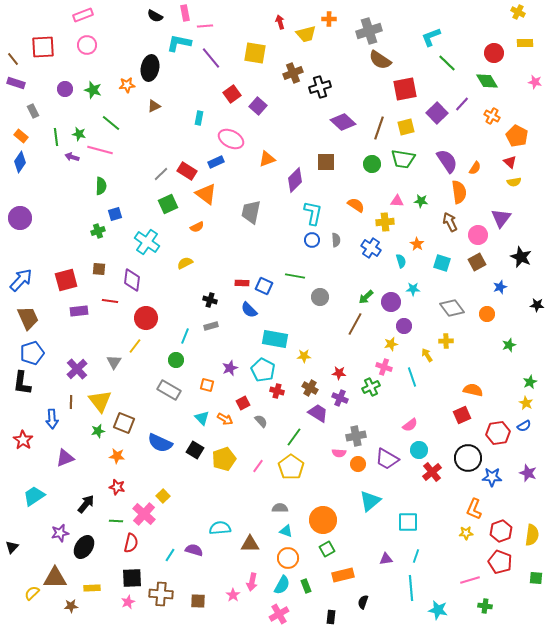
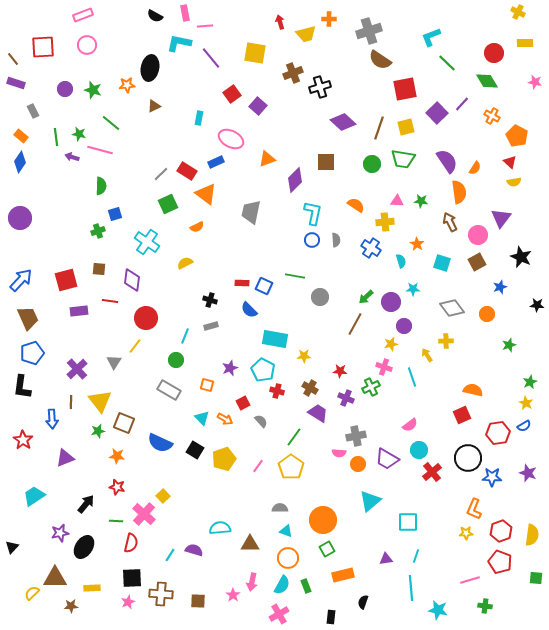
red star at (339, 373): moved 1 px right, 2 px up
black L-shape at (22, 383): moved 4 px down
purple cross at (340, 398): moved 6 px right
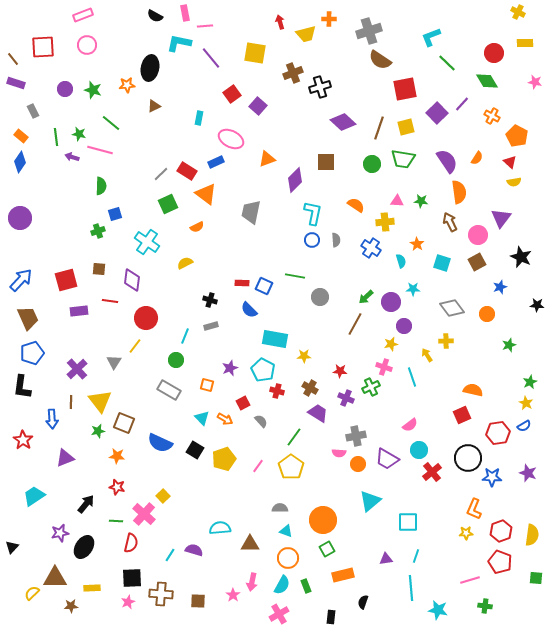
orange semicircle at (475, 168): moved 2 px right, 10 px up
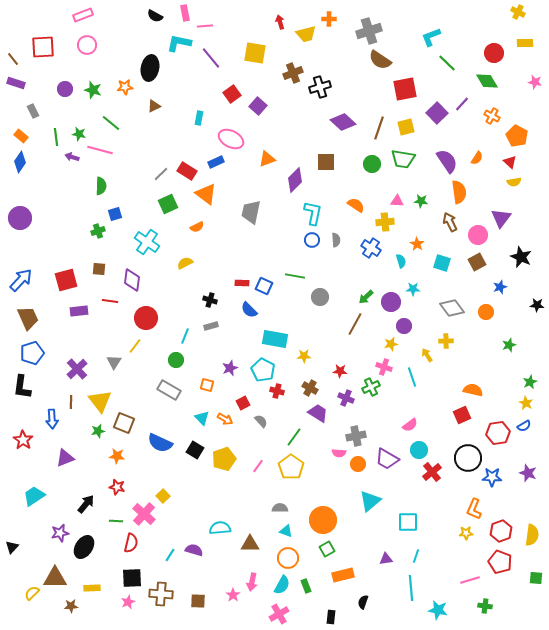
orange star at (127, 85): moved 2 px left, 2 px down
orange circle at (487, 314): moved 1 px left, 2 px up
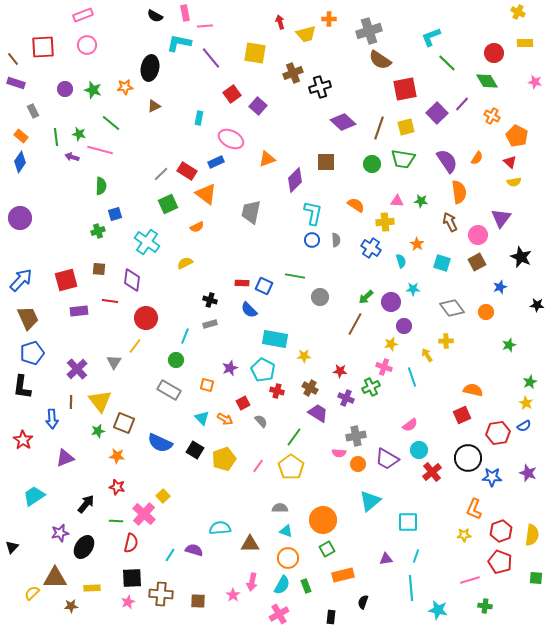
gray rectangle at (211, 326): moved 1 px left, 2 px up
yellow star at (466, 533): moved 2 px left, 2 px down
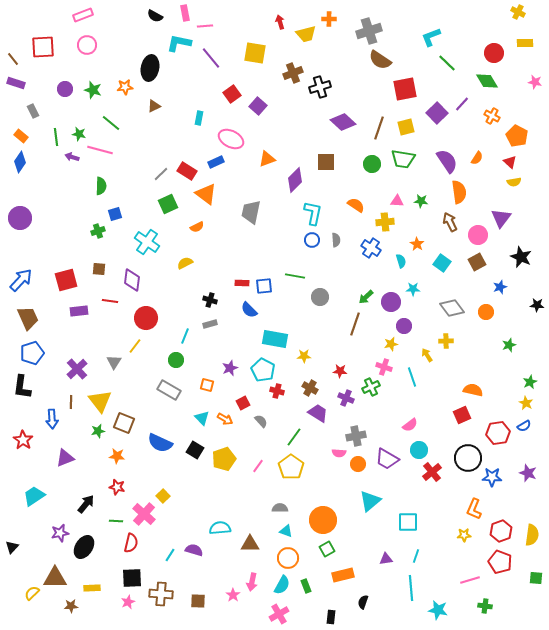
cyan square at (442, 263): rotated 18 degrees clockwise
blue square at (264, 286): rotated 30 degrees counterclockwise
brown line at (355, 324): rotated 10 degrees counterclockwise
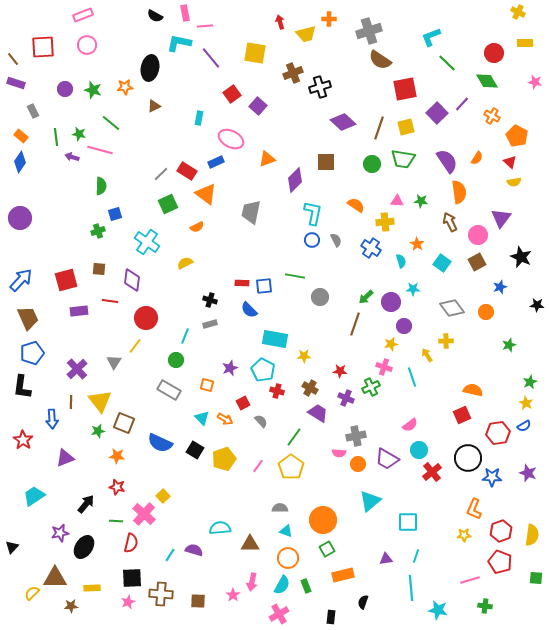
gray semicircle at (336, 240): rotated 24 degrees counterclockwise
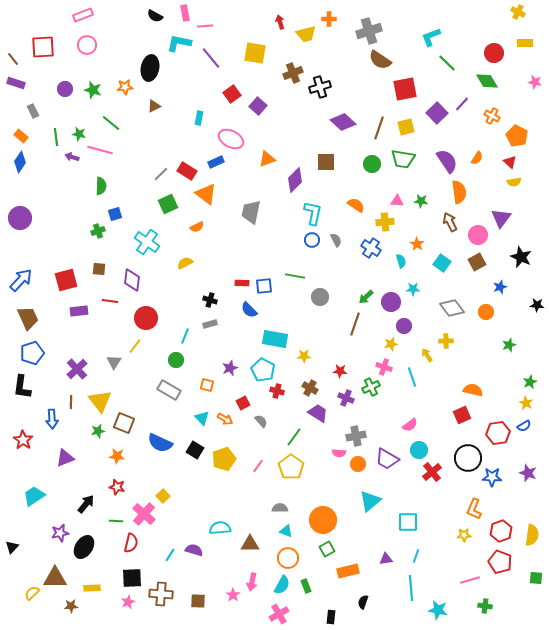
orange rectangle at (343, 575): moved 5 px right, 4 px up
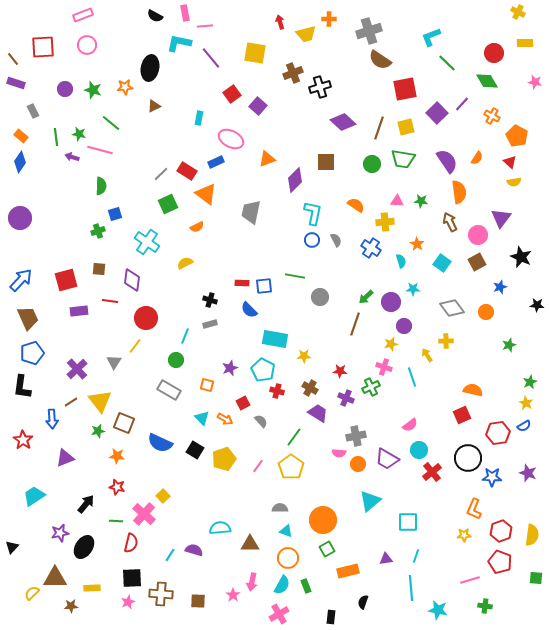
brown line at (71, 402): rotated 56 degrees clockwise
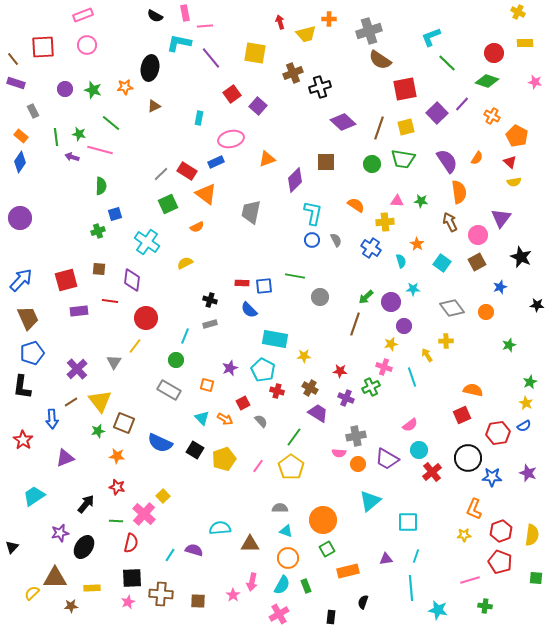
green diamond at (487, 81): rotated 40 degrees counterclockwise
pink ellipse at (231, 139): rotated 40 degrees counterclockwise
